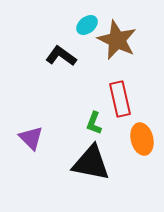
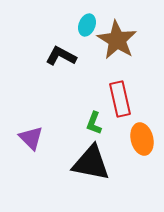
cyan ellipse: rotated 30 degrees counterclockwise
brown star: rotated 6 degrees clockwise
black L-shape: rotated 8 degrees counterclockwise
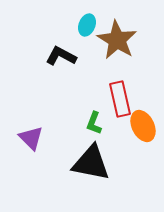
orange ellipse: moved 1 px right, 13 px up; rotated 12 degrees counterclockwise
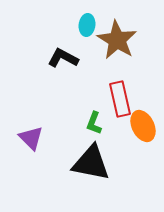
cyan ellipse: rotated 15 degrees counterclockwise
black L-shape: moved 2 px right, 2 px down
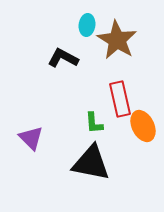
green L-shape: rotated 25 degrees counterclockwise
